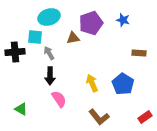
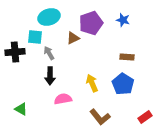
brown triangle: rotated 16 degrees counterclockwise
brown rectangle: moved 12 px left, 4 px down
pink semicircle: moved 4 px right; rotated 66 degrees counterclockwise
brown L-shape: moved 1 px right
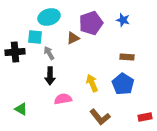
red rectangle: rotated 24 degrees clockwise
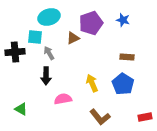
black arrow: moved 4 px left
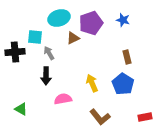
cyan ellipse: moved 10 px right, 1 px down
brown rectangle: rotated 72 degrees clockwise
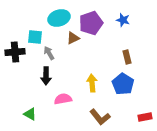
yellow arrow: rotated 18 degrees clockwise
green triangle: moved 9 px right, 5 px down
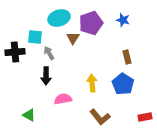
brown triangle: rotated 32 degrees counterclockwise
green triangle: moved 1 px left, 1 px down
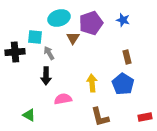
brown L-shape: rotated 25 degrees clockwise
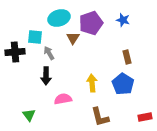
green triangle: rotated 24 degrees clockwise
